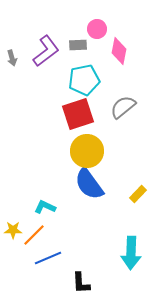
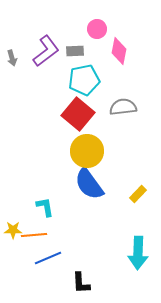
gray rectangle: moved 3 px left, 6 px down
gray semicircle: rotated 32 degrees clockwise
red square: rotated 32 degrees counterclockwise
cyan L-shape: rotated 55 degrees clockwise
orange line: rotated 40 degrees clockwise
cyan arrow: moved 7 px right
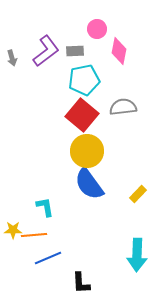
red square: moved 4 px right, 1 px down
cyan arrow: moved 1 px left, 2 px down
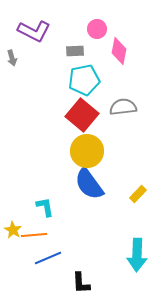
purple L-shape: moved 12 px left, 20 px up; rotated 64 degrees clockwise
yellow star: rotated 30 degrees clockwise
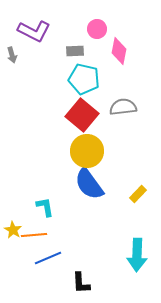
gray arrow: moved 3 px up
cyan pentagon: moved 1 px up; rotated 24 degrees clockwise
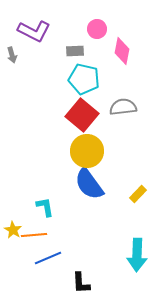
pink diamond: moved 3 px right
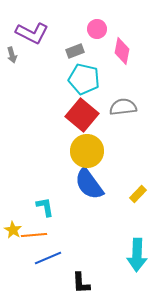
purple L-shape: moved 2 px left, 2 px down
gray rectangle: rotated 18 degrees counterclockwise
